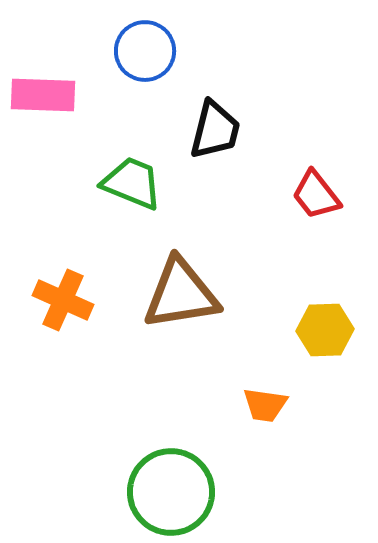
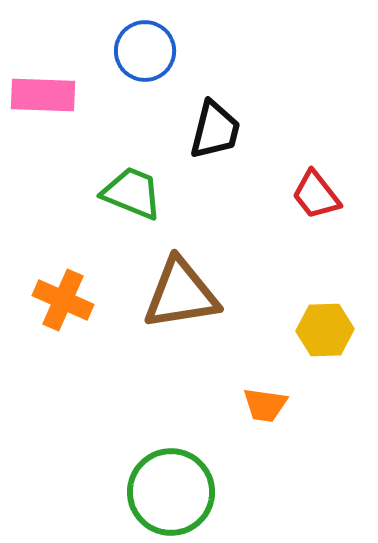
green trapezoid: moved 10 px down
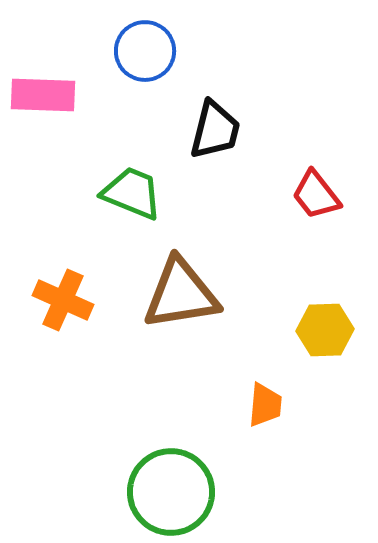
orange trapezoid: rotated 93 degrees counterclockwise
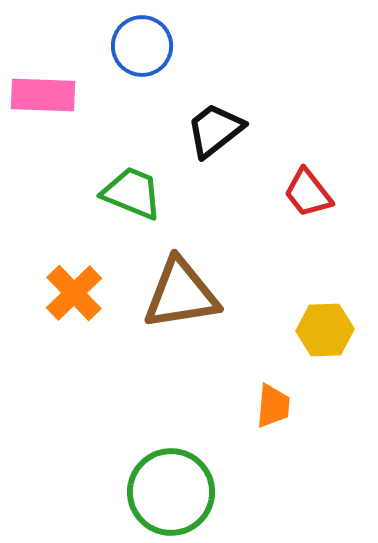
blue circle: moved 3 px left, 5 px up
black trapezoid: rotated 142 degrees counterclockwise
red trapezoid: moved 8 px left, 2 px up
orange cross: moved 11 px right, 7 px up; rotated 22 degrees clockwise
orange trapezoid: moved 8 px right, 1 px down
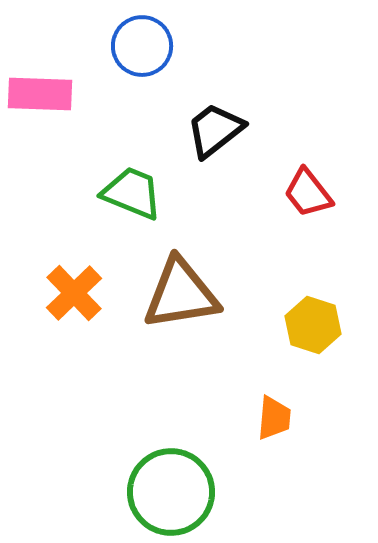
pink rectangle: moved 3 px left, 1 px up
yellow hexagon: moved 12 px left, 5 px up; rotated 20 degrees clockwise
orange trapezoid: moved 1 px right, 12 px down
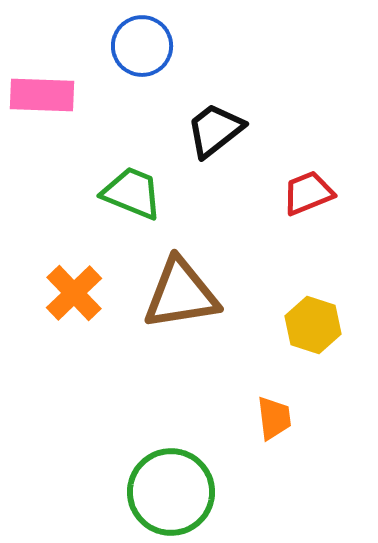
pink rectangle: moved 2 px right, 1 px down
red trapezoid: rotated 106 degrees clockwise
orange trapezoid: rotated 12 degrees counterclockwise
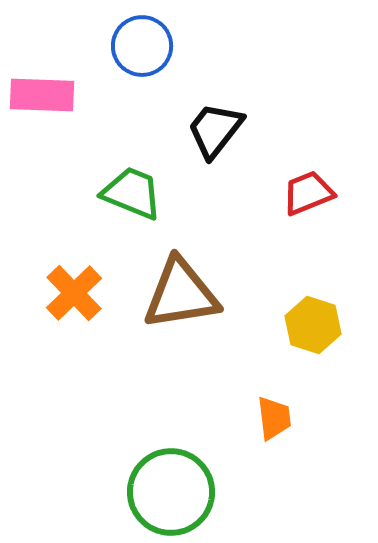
black trapezoid: rotated 14 degrees counterclockwise
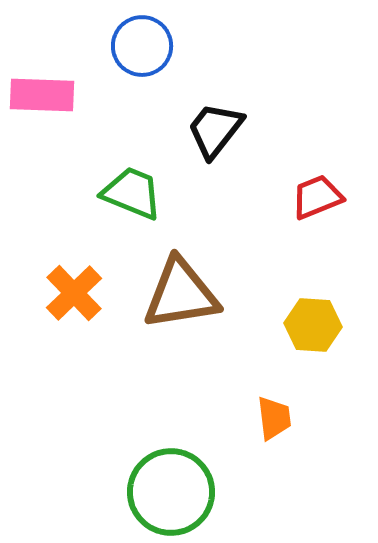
red trapezoid: moved 9 px right, 4 px down
yellow hexagon: rotated 14 degrees counterclockwise
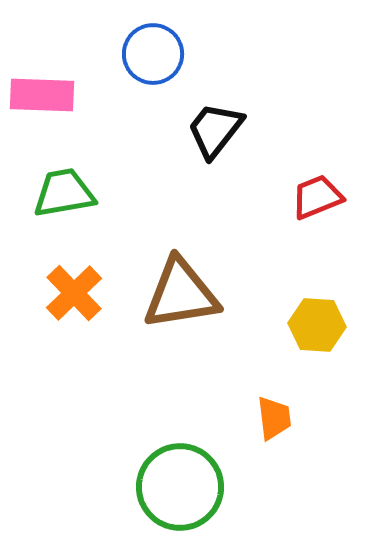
blue circle: moved 11 px right, 8 px down
green trapezoid: moved 68 px left; rotated 32 degrees counterclockwise
yellow hexagon: moved 4 px right
green circle: moved 9 px right, 5 px up
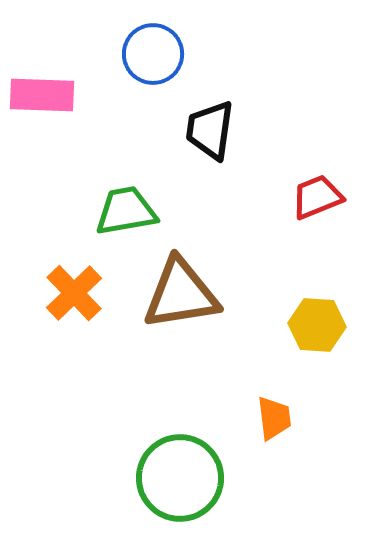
black trapezoid: moved 5 px left; rotated 30 degrees counterclockwise
green trapezoid: moved 62 px right, 18 px down
green circle: moved 9 px up
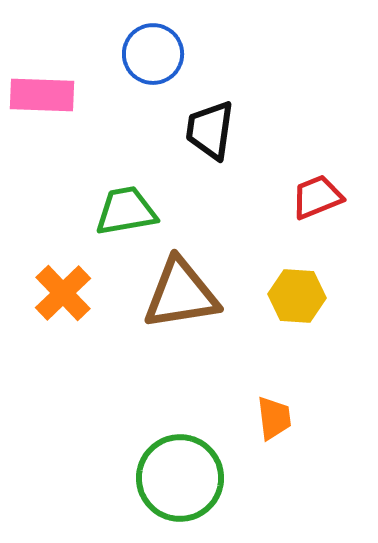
orange cross: moved 11 px left
yellow hexagon: moved 20 px left, 29 px up
